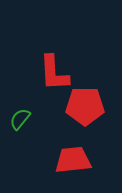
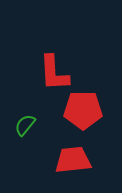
red pentagon: moved 2 px left, 4 px down
green semicircle: moved 5 px right, 6 px down
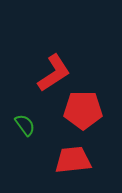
red L-shape: rotated 120 degrees counterclockwise
green semicircle: rotated 105 degrees clockwise
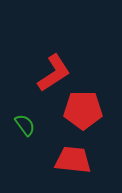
red trapezoid: rotated 12 degrees clockwise
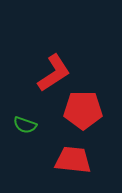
green semicircle: rotated 145 degrees clockwise
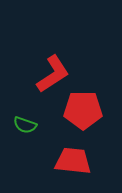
red L-shape: moved 1 px left, 1 px down
red trapezoid: moved 1 px down
